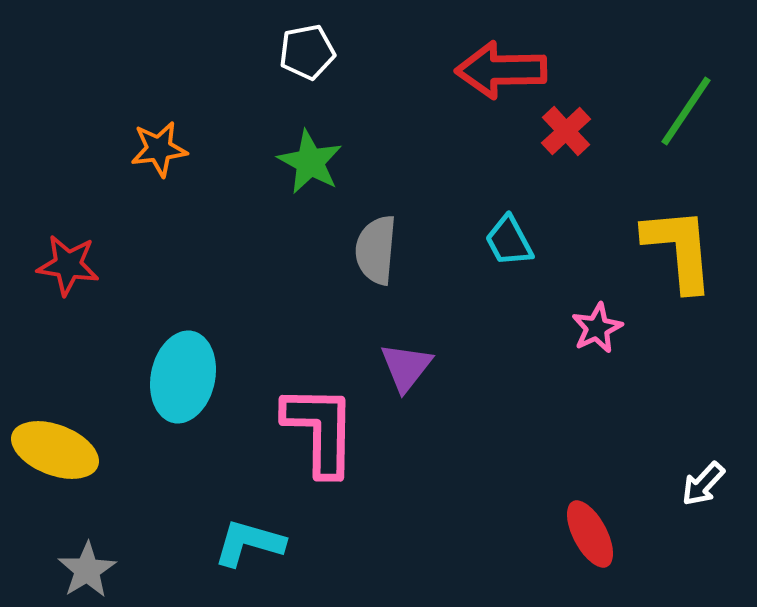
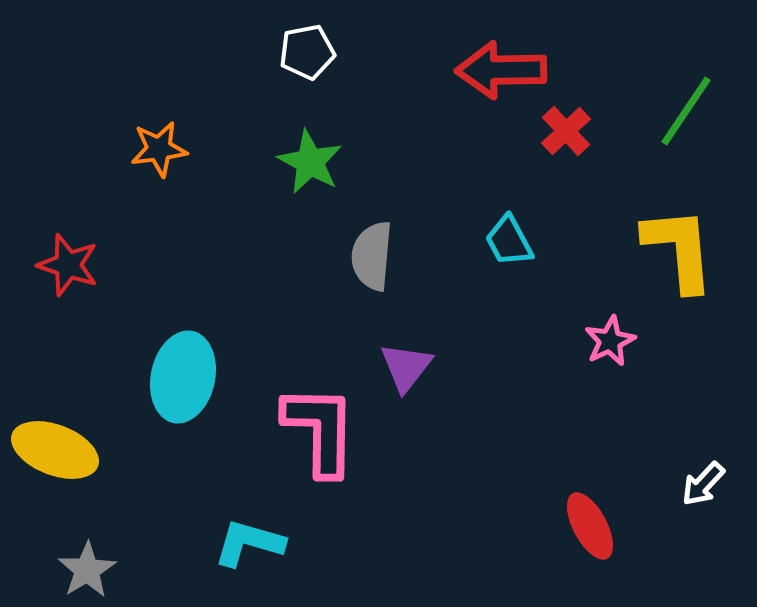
gray semicircle: moved 4 px left, 6 px down
red star: rotated 10 degrees clockwise
pink star: moved 13 px right, 13 px down
red ellipse: moved 8 px up
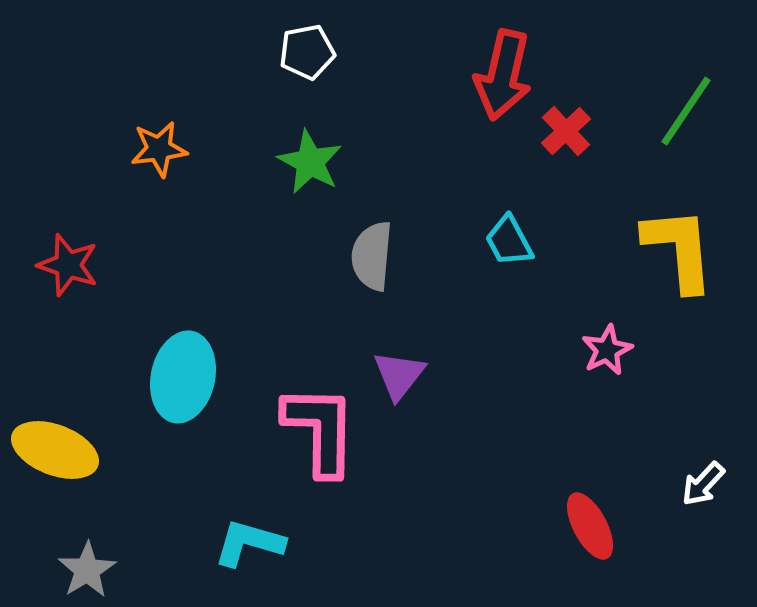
red arrow: moved 2 px right, 5 px down; rotated 76 degrees counterclockwise
pink star: moved 3 px left, 9 px down
purple triangle: moved 7 px left, 8 px down
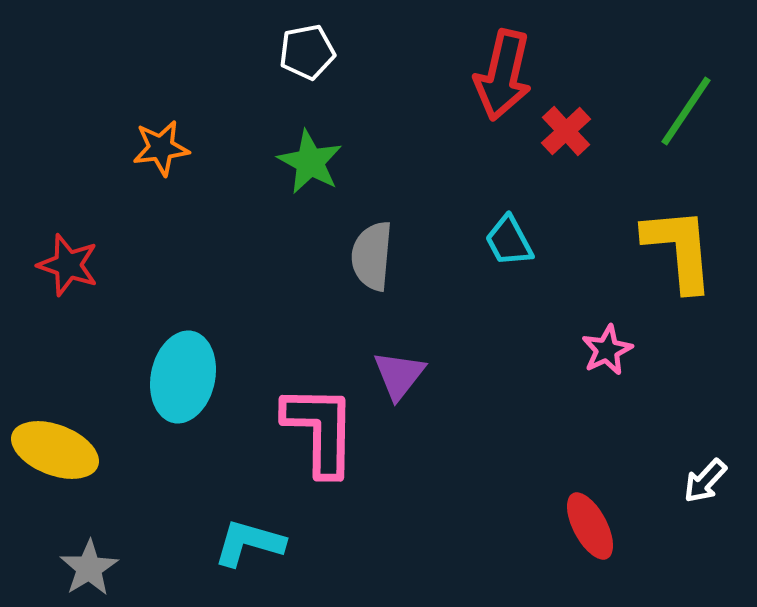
orange star: moved 2 px right, 1 px up
white arrow: moved 2 px right, 3 px up
gray star: moved 2 px right, 2 px up
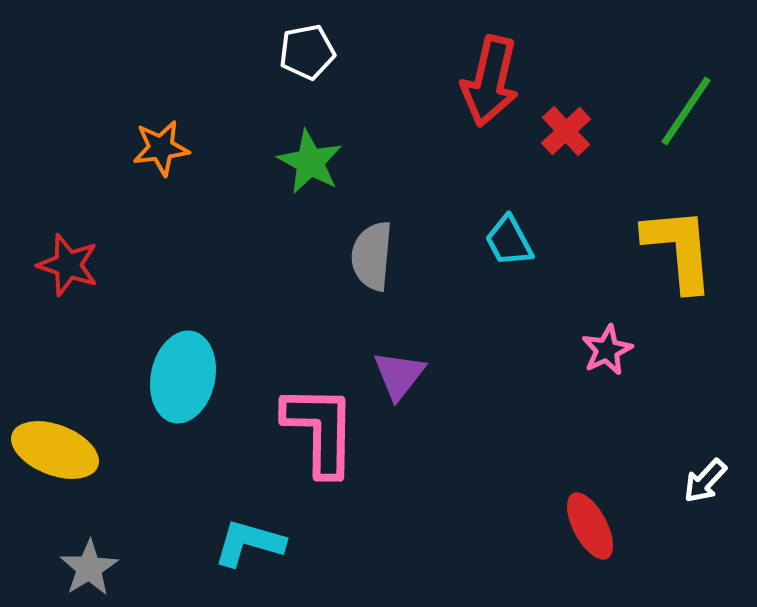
red arrow: moved 13 px left, 6 px down
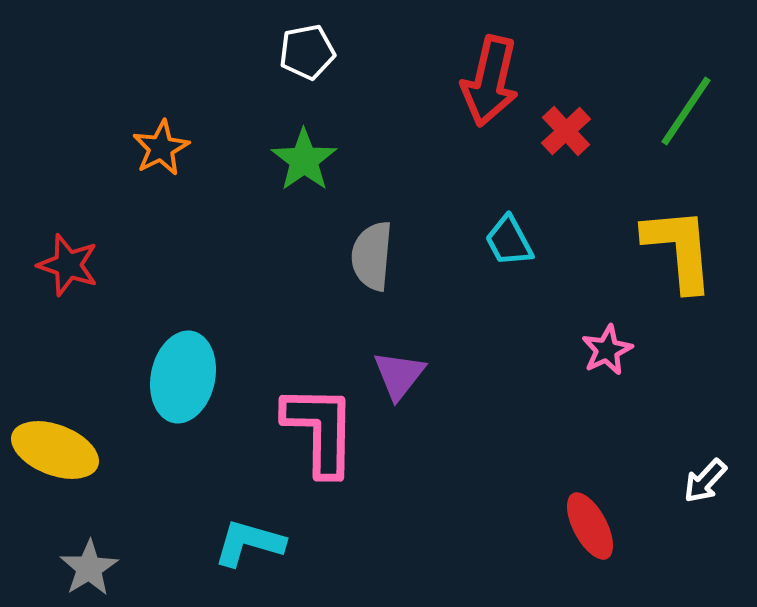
orange star: rotated 20 degrees counterclockwise
green star: moved 6 px left, 2 px up; rotated 8 degrees clockwise
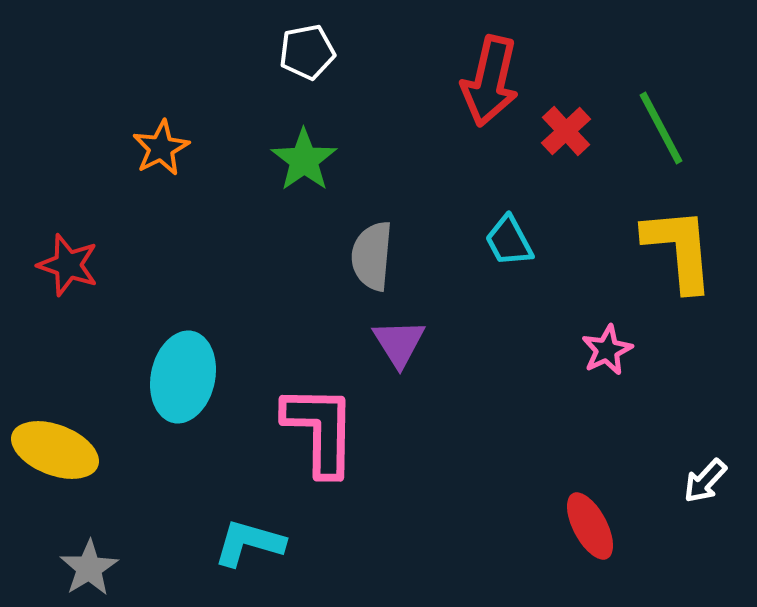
green line: moved 25 px left, 17 px down; rotated 62 degrees counterclockwise
purple triangle: moved 32 px up; rotated 10 degrees counterclockwise
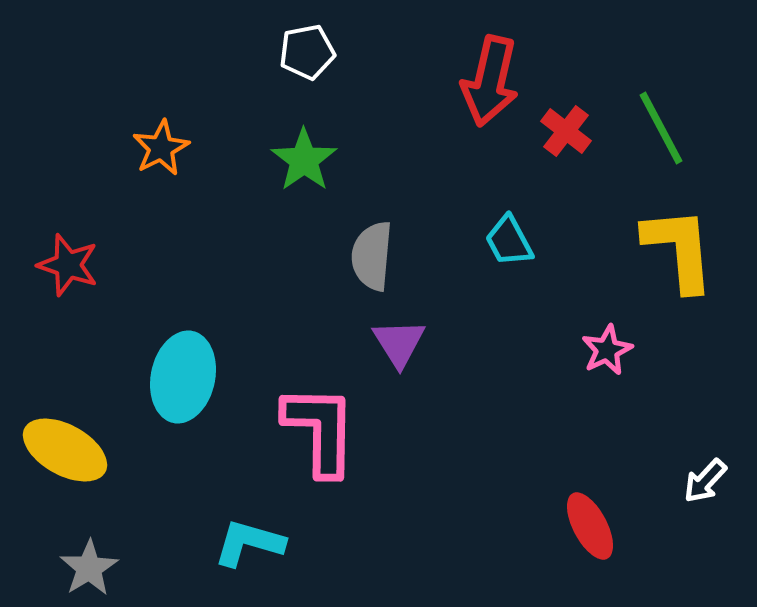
red cross: rotated 9 degrees counterclockwise
yellow ellipse: moved 10 px right; rotated 8 degrees clockwise
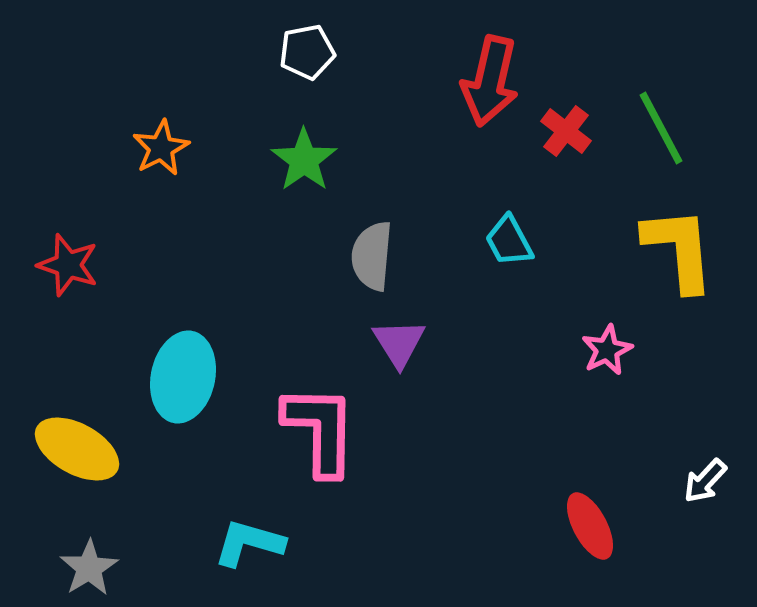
yellow ellipse: moved 12 px right, 1 px up
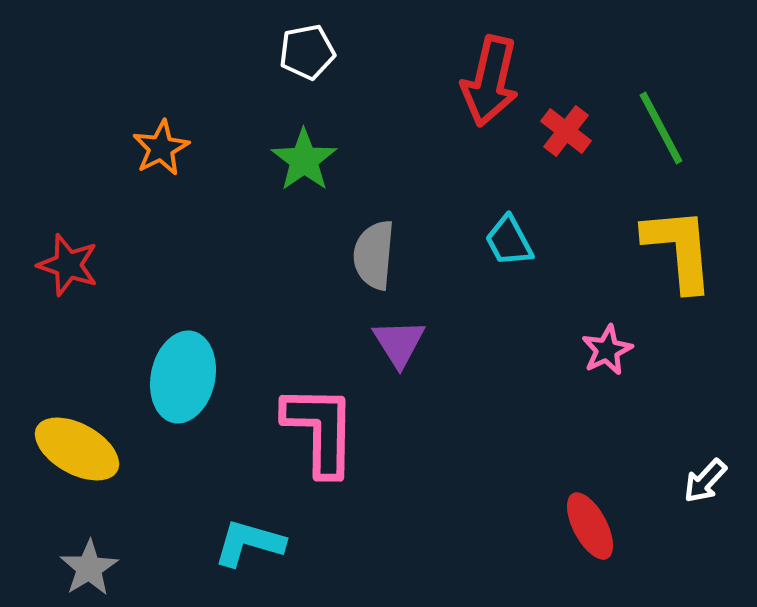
gray semicircle: moved 2 px right, 1 px up
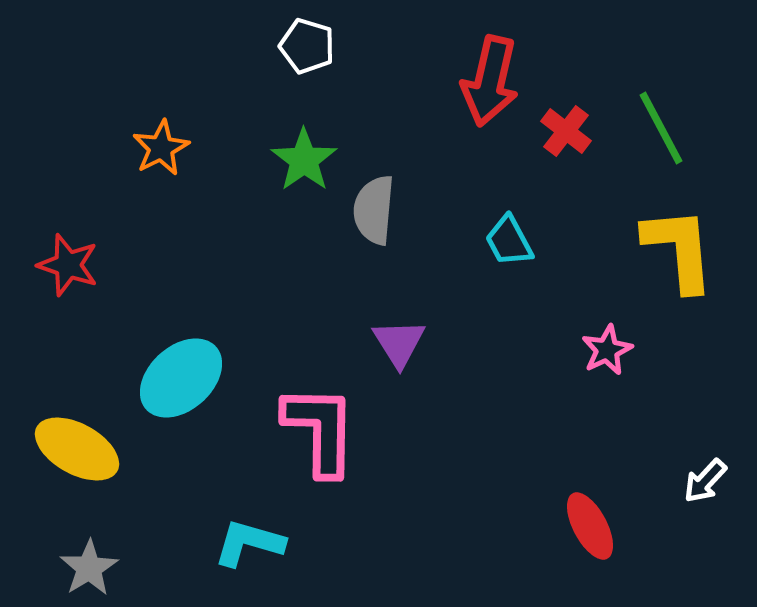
white pentagon: moved 6 px up; rotated 28 degrees clockwise
gray semicircle: moved 45 px up
cyan ellipse: moved 2 px left, 1 px down; rotated 36 degrees clockwise
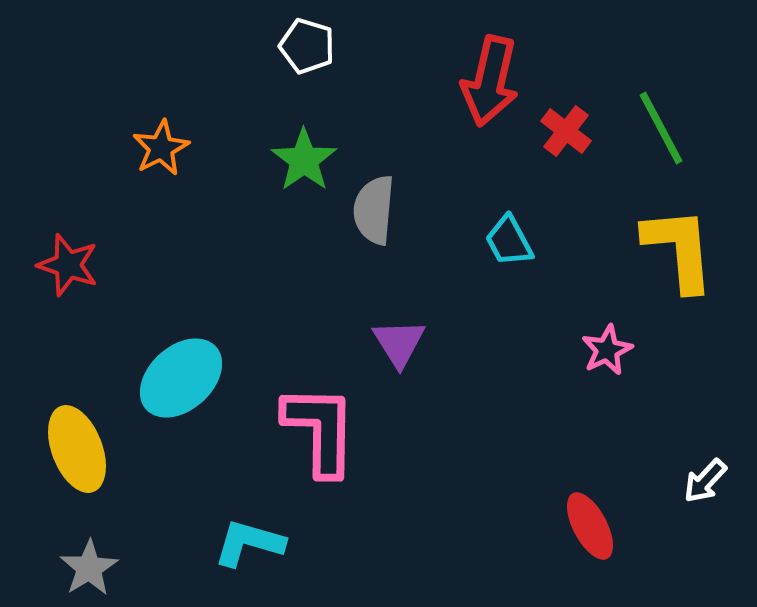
yellow ellipse: rotated 40 degrees clockwise
